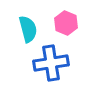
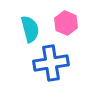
cyan semicircle: moved 2 px right
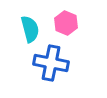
blue cross: rotated 20 degrees clockwise
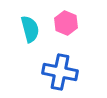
blue cross: moved 9 px right, 9 px down
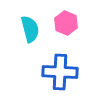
blue cross: rotated 8 degrees counterclockwise
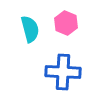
blue cross: moved 3 px right
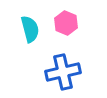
blue cross: rotated 16 degrees counterclockwise
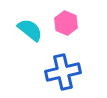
cyan semicircle: moved 1 px down; rotated 36 degrees counterclockwise
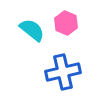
cyan semicircle: moved 2 px right
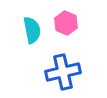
cyan semicircle: rotated 40 degrees clockwise
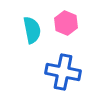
blue cross: rotated 24 degrees clockwise
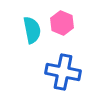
pink hexagon: moved 4 px left
